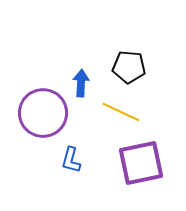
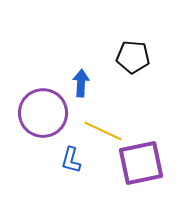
black pentagon: moved 4 px right, 10 px up
yellow line: moved 18 px left, 19 px down
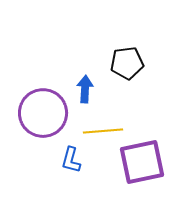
black pentagon: moved 6 px left, 6 px down; rotated 12 degrees counterclockwise
blue arrow: moved 4 px right, 6 px down
yellow line: rotated 30 degrees counterclockwise
purple square: moved 1 px right, 1 px up
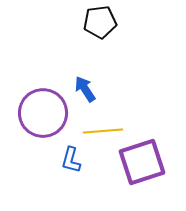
black pentagon: moved 27 px left, 41 px up
blue arrow: rotated 36 degrees counterclockwise
purple square: rotated 6 degrees counterclockwise
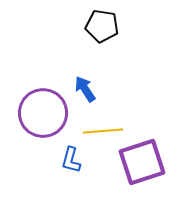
black pentagon: moved 2 px right, 4 px down; rotated 16 degrees clockwise
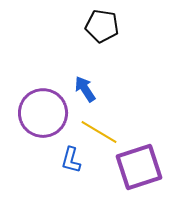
yellow line: moved 4 px left, 1 px down; rotated 36 degrees clockwise
purple square: moved 3 px left, 5 px down
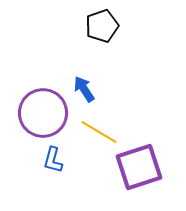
black pentagon: rotated 28 degrees counterclockwise
blue arrow: moved 1 px left
blue L-shape: moved 18 px left
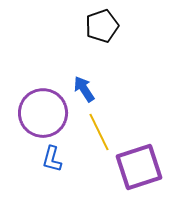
yellow line: rotated 33 degrees clockwise
blue L-shape: moved 1 px left, 1 px up
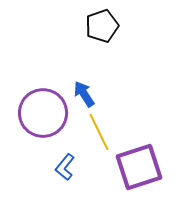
blue arrow: moved 5 px down
blue L-shape: moved 13 px right, 8 px down; rotated 24 degrees clockwise
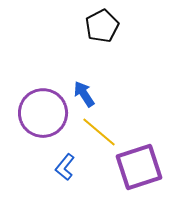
black pentagon: rotated 8 degrees counterclockwise
yellow line: rotated 24 degrees counterclockwise
